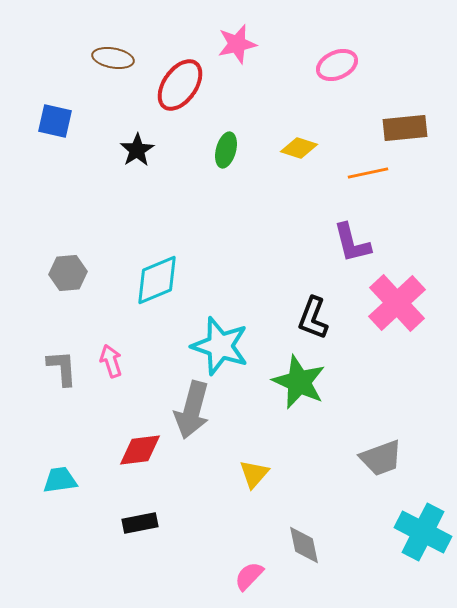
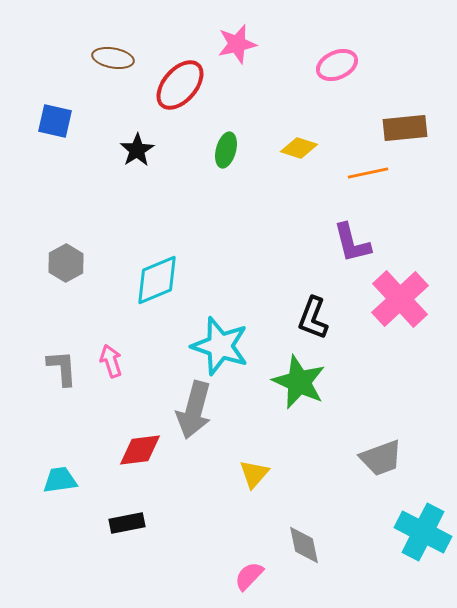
red ellipse: rotated 6 degrees clockwise
gray hexagon: moved 2 px left, 10 px up; rotated 24 degrees counterclockwise
pink cross: moved 3 px right, 4 px up
gray arrow: moved 2 px right
black rectangle: moved 13 px left
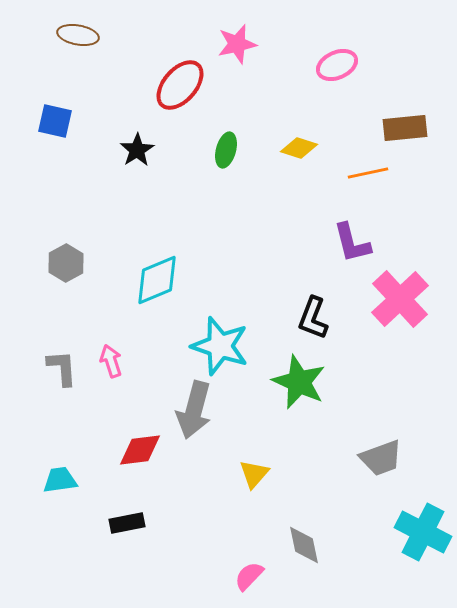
brown ellipse: moved 35 px left, 23 px up
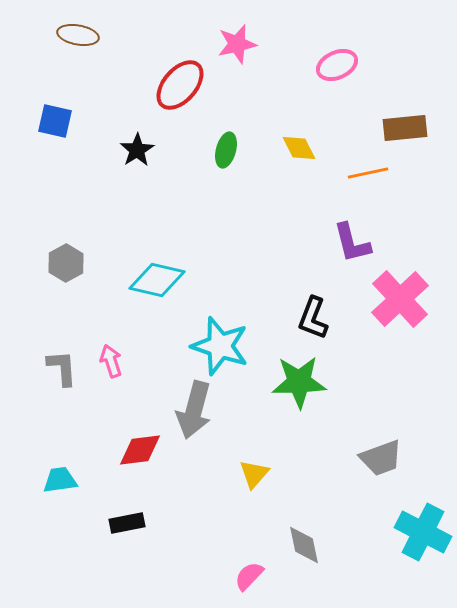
yellow diamond: rotated 45 degrees clockwise
cyan diamond: rotated 36 degrees clockwise
green star: rotated 26 degrees counterclockwise
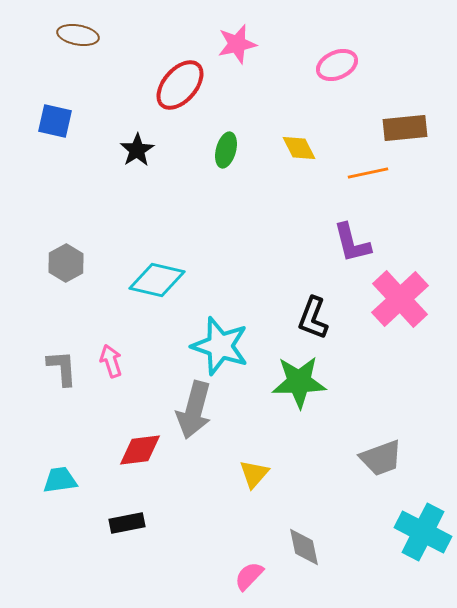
gray diamond: moved 2 px down
